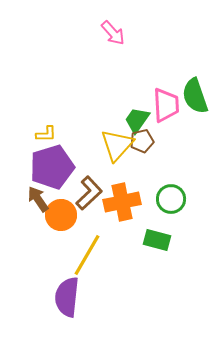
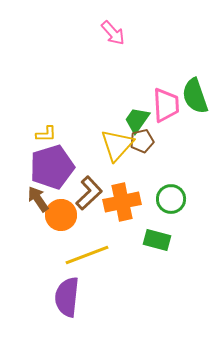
yellow line: rotated 39 degrees clockwise
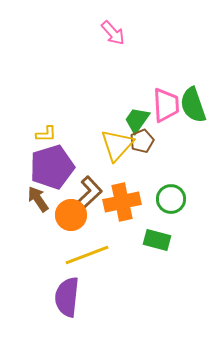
green semicircle: moved 2 px left, 9 px down
brown pentagon: rotated 10 degrees counterclockwise
orange circle: moved 10 px right
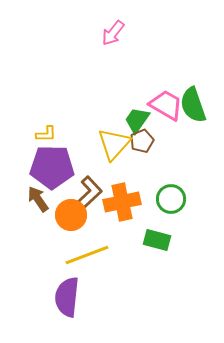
pink arrow: rotated 80 degrees clockwise
pink trapezoid: rotated 57 degrees counterclockwise
yellow triangle: moved 3 px left, 1 px up
purple pentagon: rotated 18 degrees clockwise
